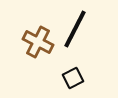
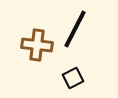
brown cross: moved 1 px left, 3 px down; rotated 20 degrees counterclockwise
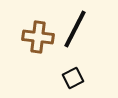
brown cross: moved 1 px right, 8 px up
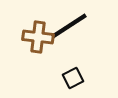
black line: moved 6 px left, 3 px up; rotated 30 degrees clockwise
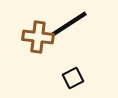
black line: moved 2 px up
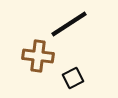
brown cross: moved 19 px down
